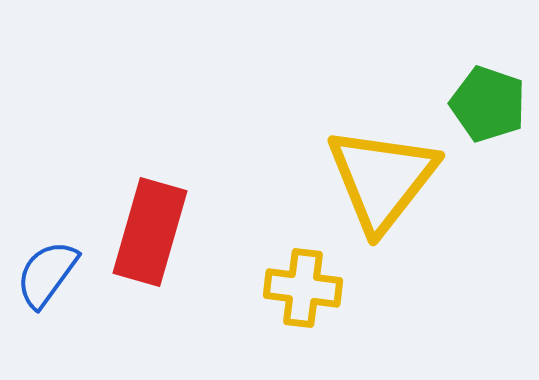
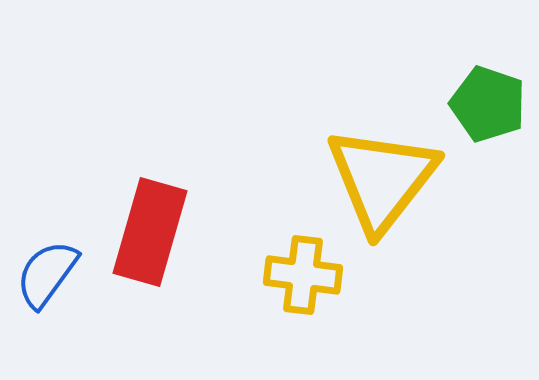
yellow cross: moved 13 px up
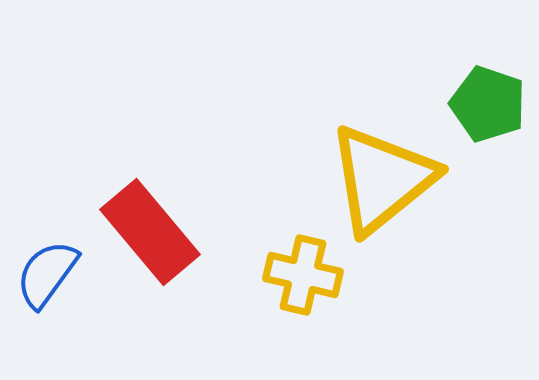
yellow triangle: rotated 13 degrees clockwise
red rectangle: rotated 56 degrees counterclockwise
yellow cross: rotated 6 degrees clockwise
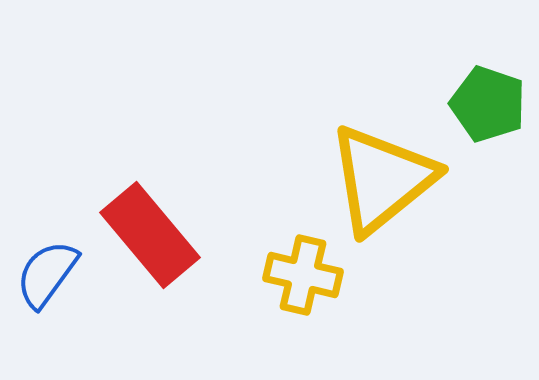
red rectangle: moved 3 px down
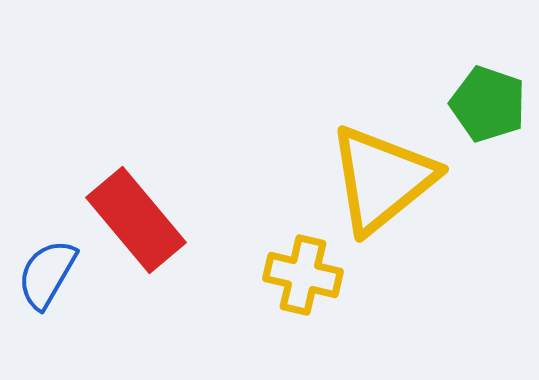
red rectangle: moved 14 px left, 15 px up
blue semicircle: rotated 6 degrees counterclockwise
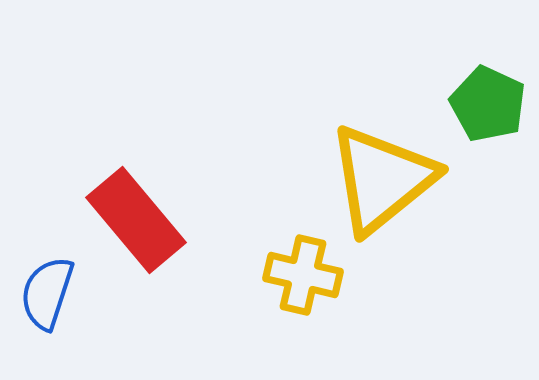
green pentagon: rotated 6 degrees clockwise
blue semicircle: moved 19 px down; rotated 12 degrees counterclockwise
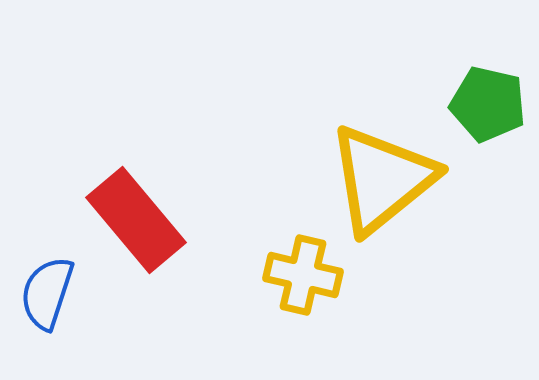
green pentagon: rotated 12 degrees counterclockwise
